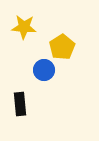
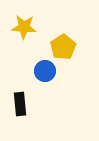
yellow pentagon: moved 1 px right
blue circle: moved 1 px right, 1 px down
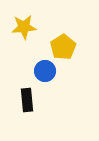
yellow star: rotated 10 degrees counterclockwise
black rectangle: moved 7 px right, 4 px up
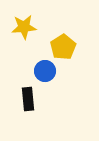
black rectangle: moved 1 px right, 1 px up
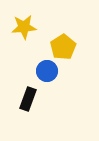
blue circle: moved 2 px right
black rectangle: rotated 25 degrees clockwise
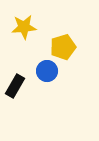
yellow pentagon: rotated 15 degrees clockwise
black rectangle: moved 13 px left, 13 px up; rotated 10 degrees clockwise
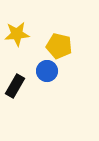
yellow star: moved 7 px left, 7 px down
yellow pentagon: moved 4 px left, 1 px up; rotated 30 degrees clockwise
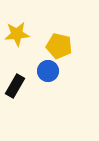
blue circle: moved 1 px right
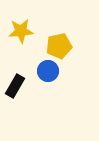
yellow star: moved 4 px right, 3 px up
yellow pentagon: rotated 25 degrees counterclockwise
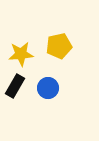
yellow star: moved 23 px down
blue circle: moved 17 px down
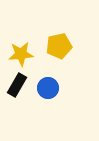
black rectangle: moved 2 px right, 1 px up
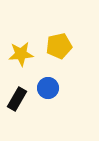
black rectangle: moved 14 px down
